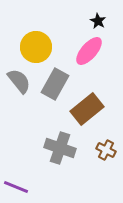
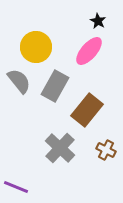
gray rectangle: moved 2 px down
brown rectangle: moved 1 px down; rotated 12 degrees counterclockwise
gray cross: rotated 24 degrees clockwise
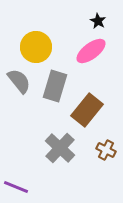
pink ellipse: moved 2 px right; rotated 12 degrees clockwise
gray rectangle: rotated 12 degrees counterclockwise
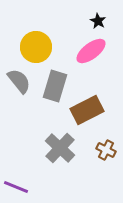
brown rectangle: rotated 24 degrees clockwise
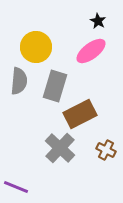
gray semicircle: rotated 44 degrees clockwise
brown rectangle: moved 7 px left, 4 px down
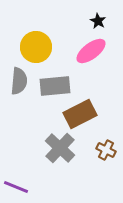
gray rectangle: rotated 68 degrees clockwise
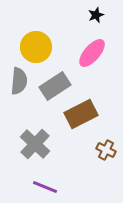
black star: moved 2 px left, 6 px up; rotated 21 degrees clockwise
pink ellipse: moved 1 px right, 2 px down; rotated 12 degrees counterclockwise
gray rectangle: rotated 28 degrees counterclockwise
brown rectangle: moved 1 px right
gray cross: moved 25 px left, 4 px up
purple line: moved 29 px right
